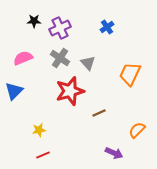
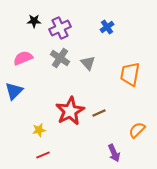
orange trapezoid: rotated 15 degrees counterclockwise
red star: moved 20 px down; rotated 12 degrees counterclockwise
purple arrow: rotated 42 degrees clockwise
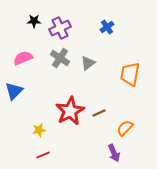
gray triangle: rotated 35 degrees clockwise
orange semicircle: moved 12 px left, 2 px up
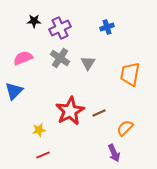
blue cross: rotated 16 degrees clockwise
gray triangle: rotated 21 degrees counterclockwise
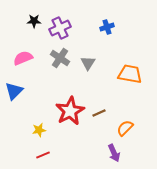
orange trapezoid: rotated 90 degrees clockwise
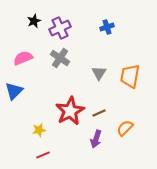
black star: rotated 24 degrees counterclockwise
gray triangle: moved 11 px right, 10 px down
orange trapezoid: moved 2 px down; rotated 90 degrees counterclockwise
purple arrow: moved 18 px left, 14 px up; rotated 42 degrees clockwise
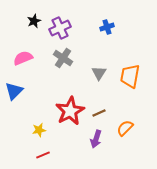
gray cross: moved 3 px right
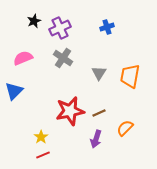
red star: rotated 16 degrees clockwise
yellow star: moved 2 px right, 7 px down; rotated 24 degrees counterclockwise
